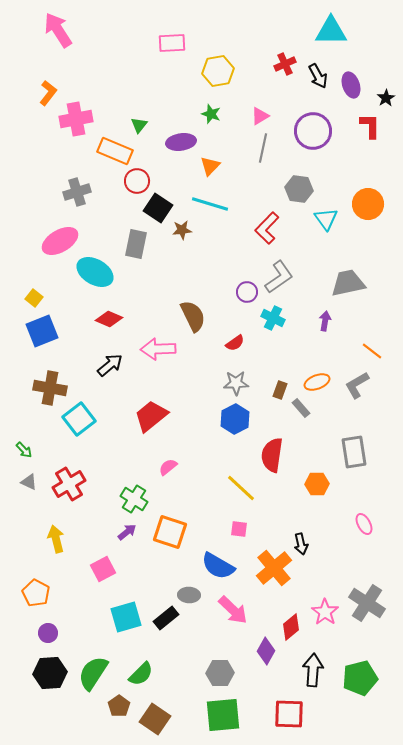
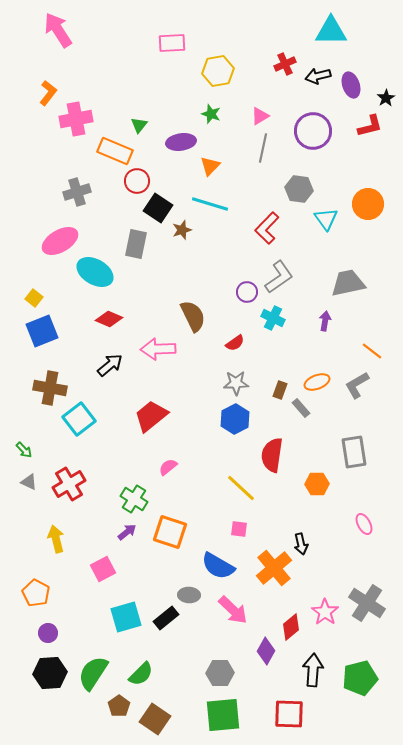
black arrow at (318, 76): rotated 105 degrees clockwise
red L-shape at (370, 126): rotated 76 degrees clockwise
brown star at (182, 230): rotated 12 degrees counterclockwise
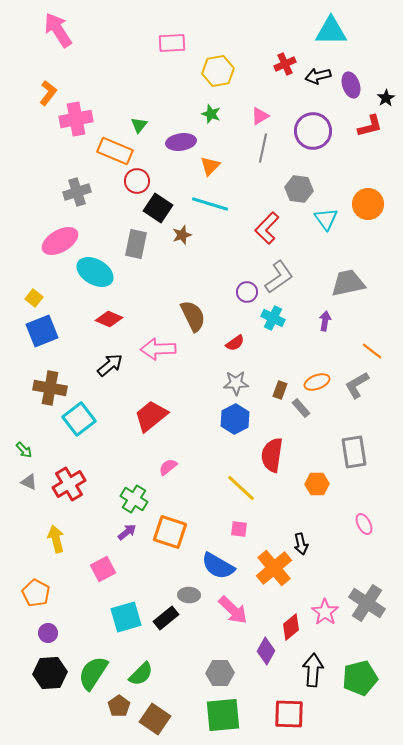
brown star at (182, 230): moved 5 px down
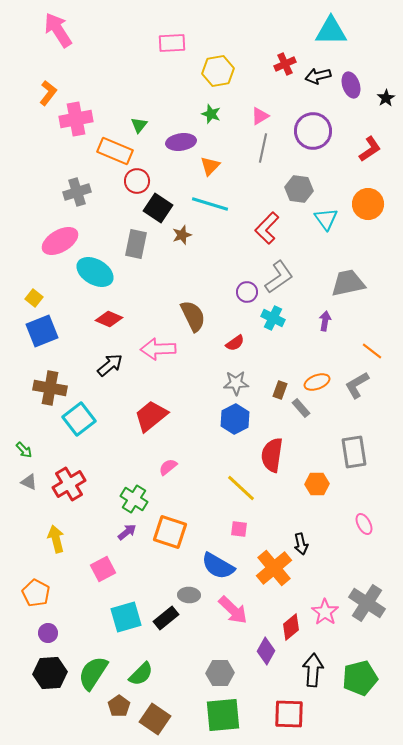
red L-shape at (370, 126): moved 23 px down; rotated 20 degrees counterclockwise
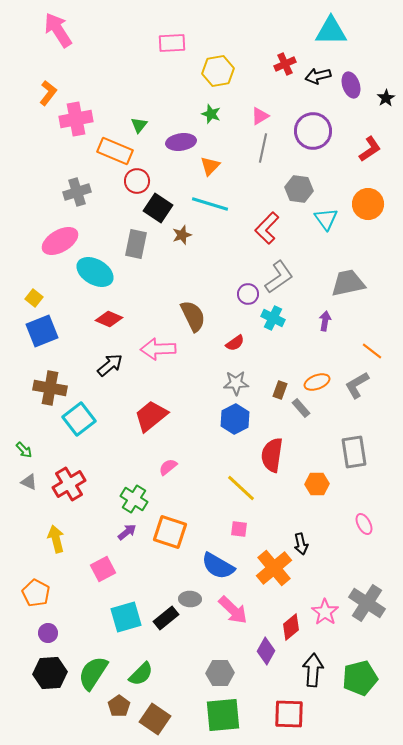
purple circle at (247, 292): moved 1 px right, 2 px down
gray ellipse at (189, 595): moved 1 px right, 4 px down
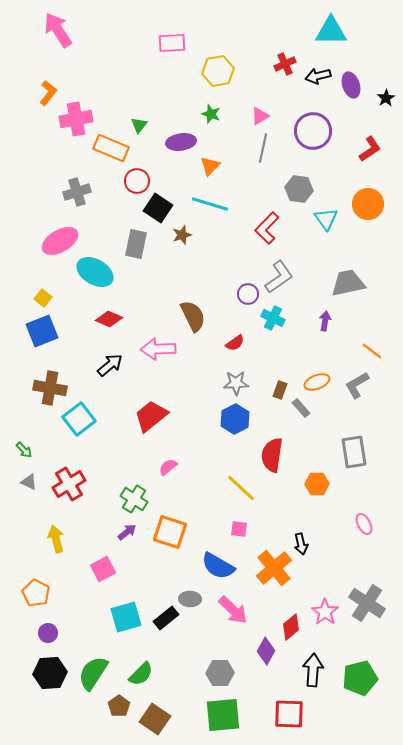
orange rectangle at (115, 151): moved 4 px left, 3 px up
yellow square at (34, 298): moved 9 px right
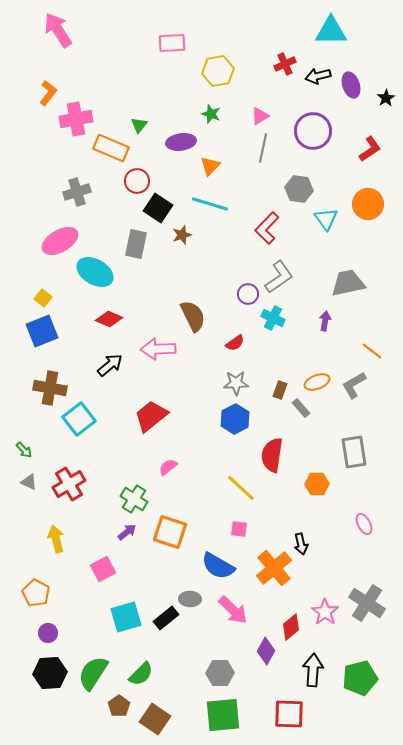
gray L-shape at (357, 385): moved 3 px left
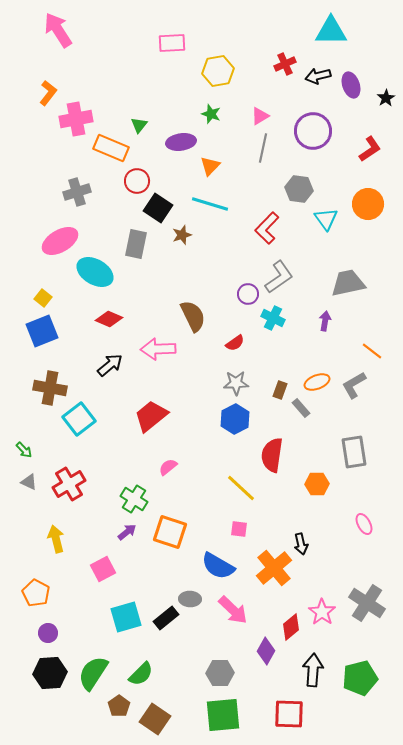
pink star at (325, 612): moved 3 px left
